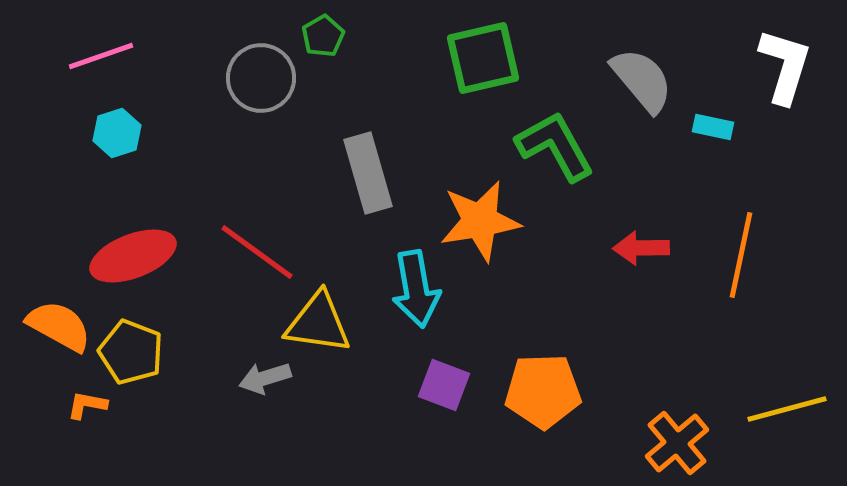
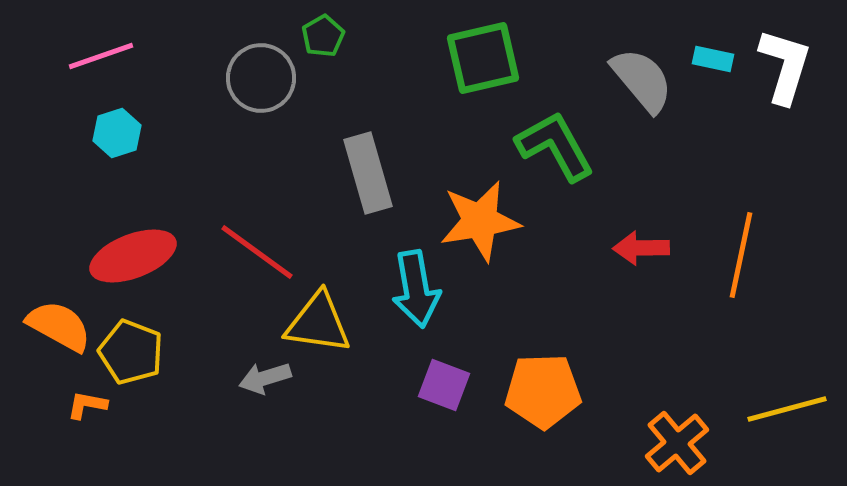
cyan rectangle: moved 68 px up
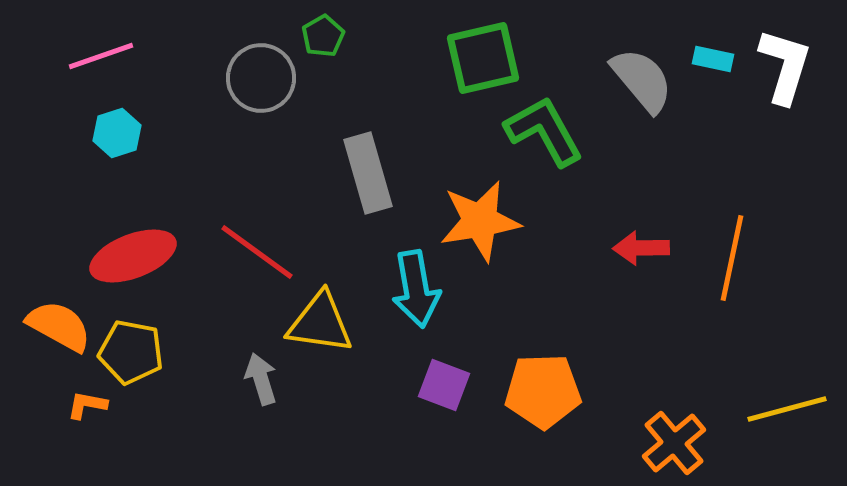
green L-shape: moved 11 px left, 15 px up
orange line: moved 9 px left, 3 px down
yellow triangle: moved 2 px right
yellow pentagon: rotated 10 degrees counterclockwise
gray arrow: moved 4 px left, 1 px down; rotated 90 degrees clockwise
orange cross: moved 3 px left
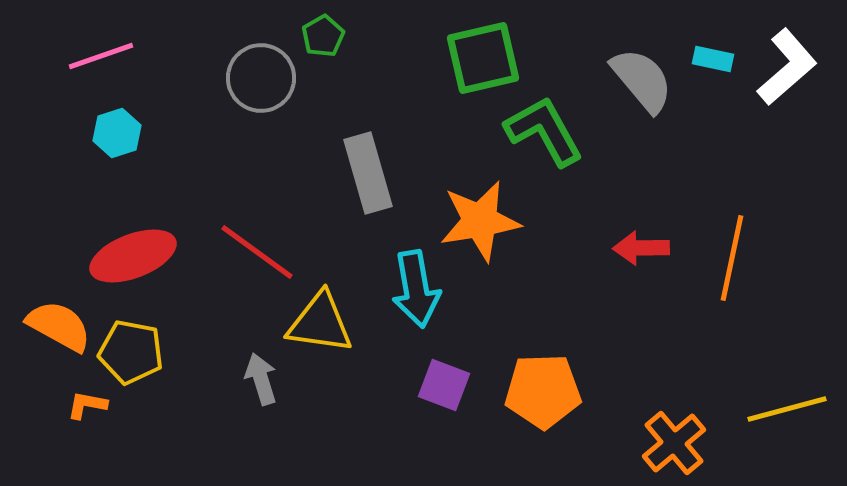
white L-shape: moved 2 px right, 1 px down; rotated 32 degrees clockwise
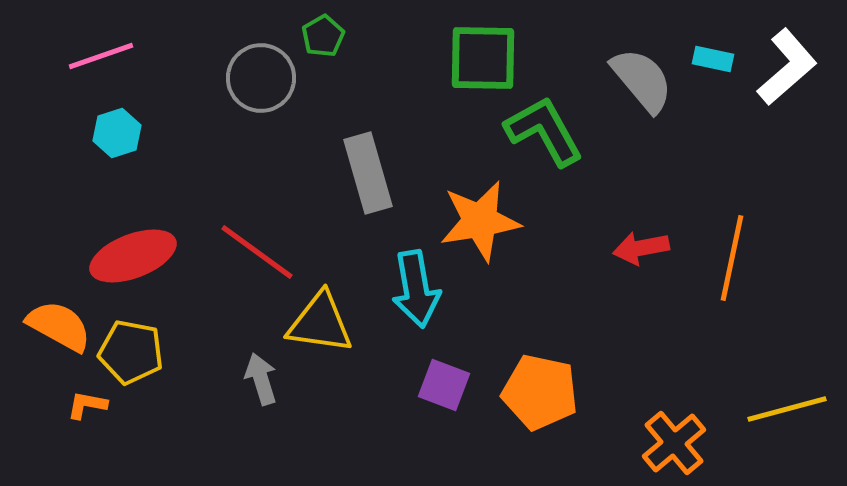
green square: rotated 14 degrees clockwise
red arrow: rotated 10 degrees counterclockwise
orange pentagon: moved 3 px left, 1 px down; rotated 14 degrees clockwise
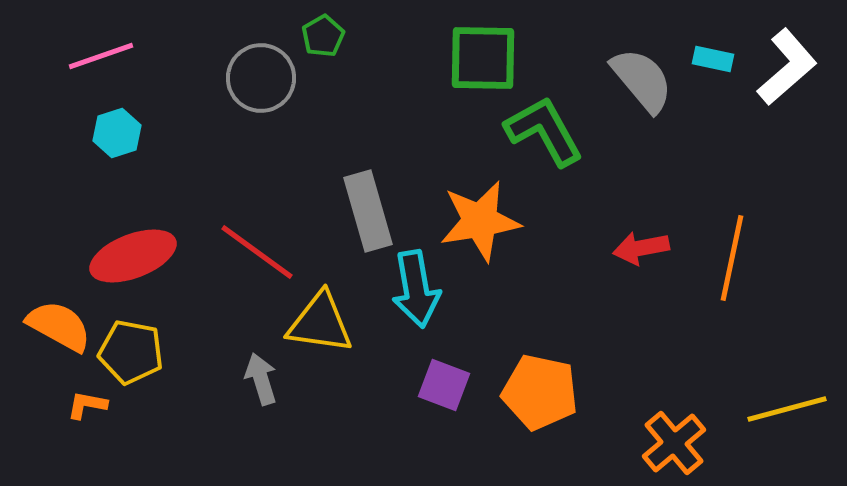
gray rectangle: moved 38 px down
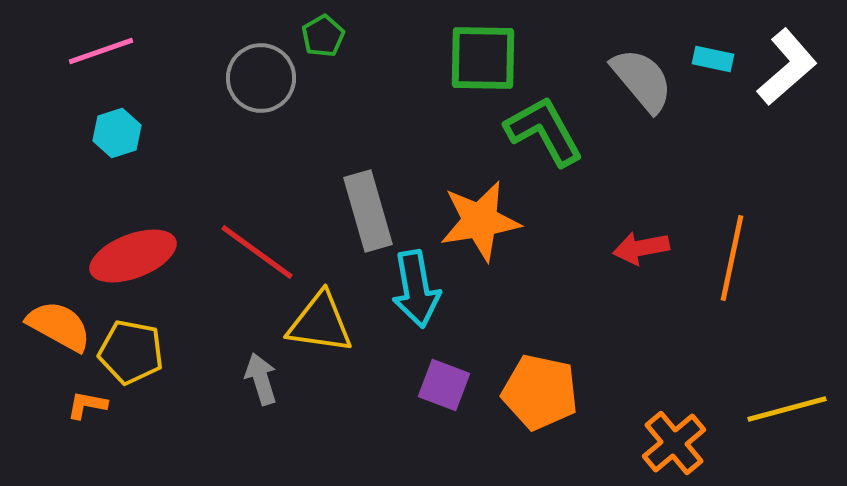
pink line: moved 5 px up
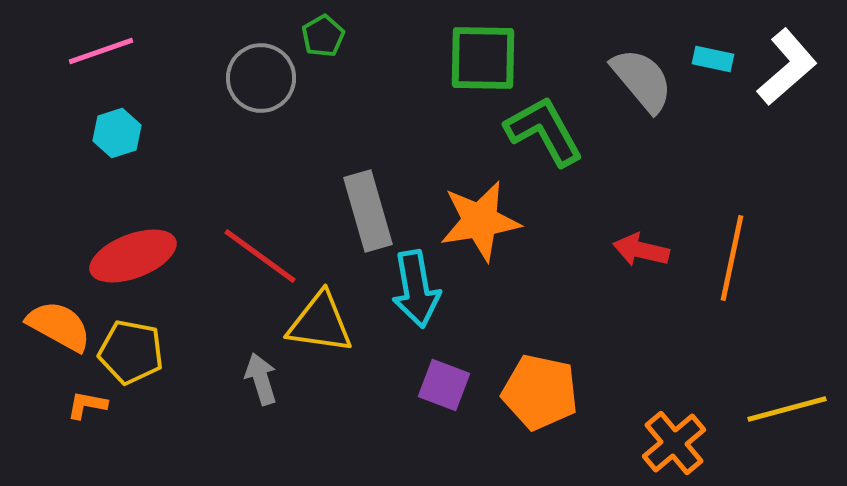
red arrow: moved 2 px down; rotated 24 degrees clockwise
red line: moved 3 px right, 4 px down
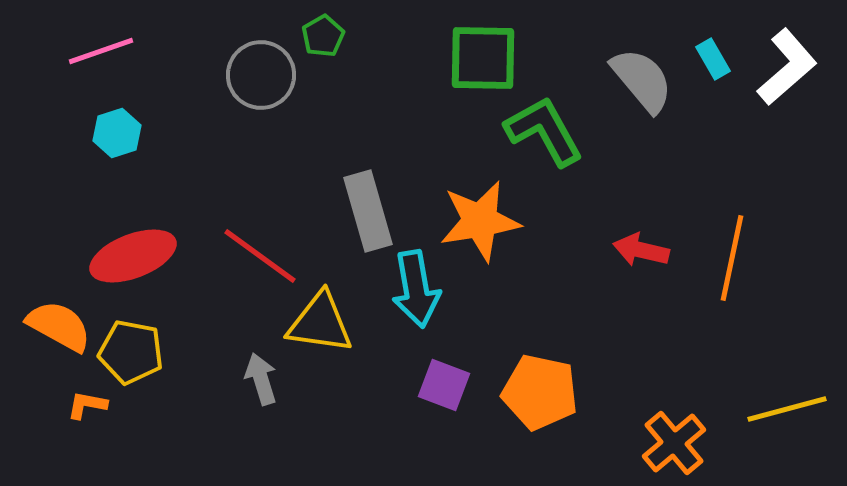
cyan rectangle: rotated 48 degrees clockwise
gray circle: moved 3 px up
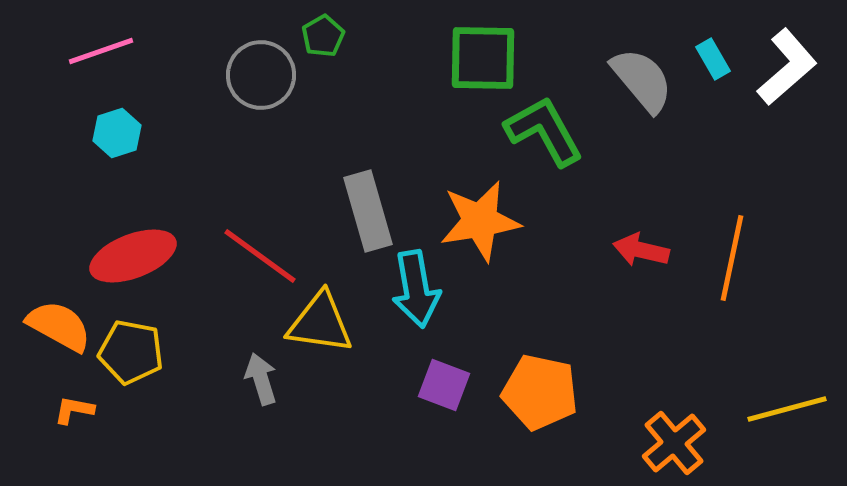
orange L-shape: moved 13 px left, 5 px down
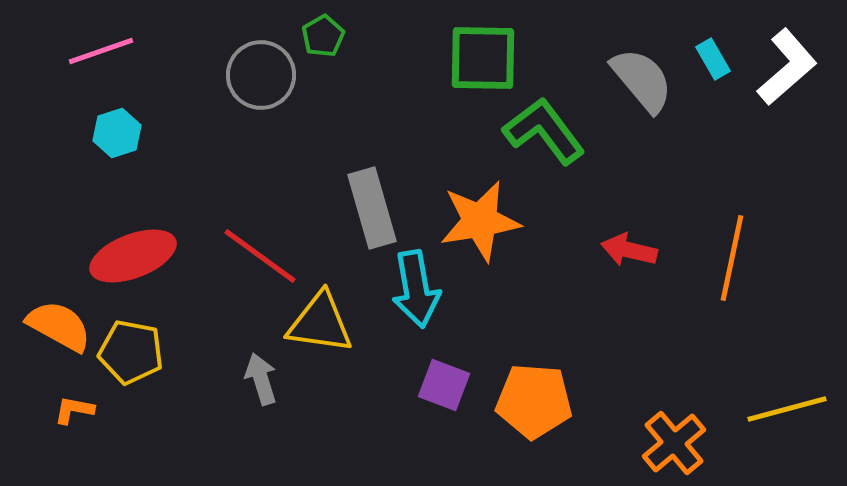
green L-shape: rotated 8 degrees counterclockwise
gray rectangle: moved 4 px right, 3 px up
red arrow: moved 12 px left
orange pentagon: moved 6 px left, 9 px down; rotated 8 degrees counterclockwise
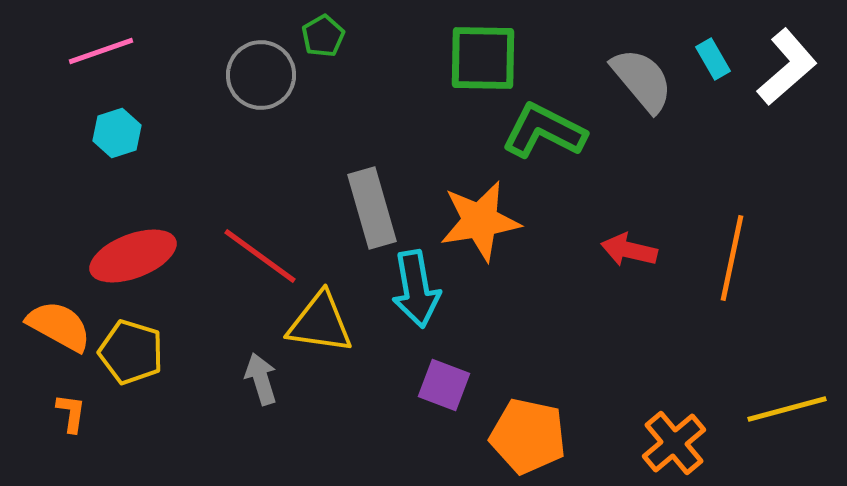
green L-shape: rotated 26 degrees counterclockwise
yellow pentagon: rotated 6 degrees clockwise
orange pentagon: moved 6 px left, 35 px down; rotated 8 degrees clockwise
orange L-shape: moved 3 px left, 3 px down; rotated 87 degrees clockwise
